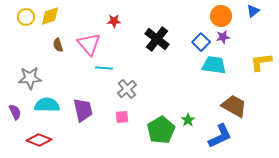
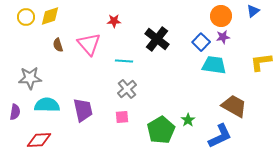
cyan line: moved 20 px right, 7 px up
purple semicircle: rotated 35 degrees clockwise
red diamond: rotated 25 degrees counterclockwise
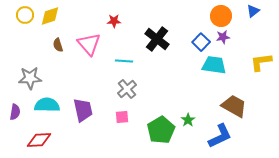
yellow circle: moved 1 px left, 2 px up
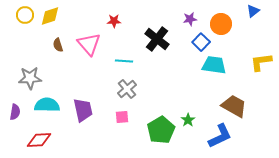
orange circle: moved 8 px down
purple star: moved 33 px left, 18 px up
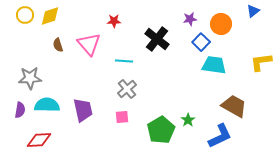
purple semicircle: moved 5 px right, 2 px up
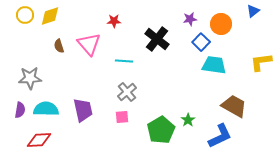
brown semicircle: moved 1 px right, 1 px down
gray cross: moved 3 px down
cyan semicircle: moved 1 px left, 4 px down
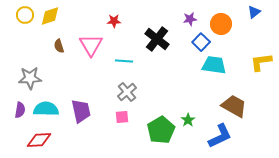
blue triangle: moved 1 px right, 1 px down
pink triangle: moved 2 px right, 1 px down; rotated 10 degrees clockwise
purple trapezoid: moved 2 px left, 1 px down
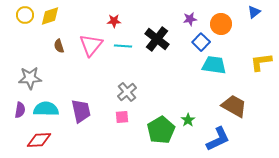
pink triangle: rotated 10 degrees clockwise
cyan line: moved 1 px left, 15 px up
blue L-shape: moved 2 px left, 3 px down
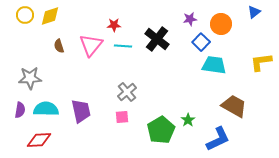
red star: moved 4 px down
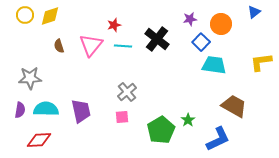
red star: rotated 16 degrees counterclockwise
